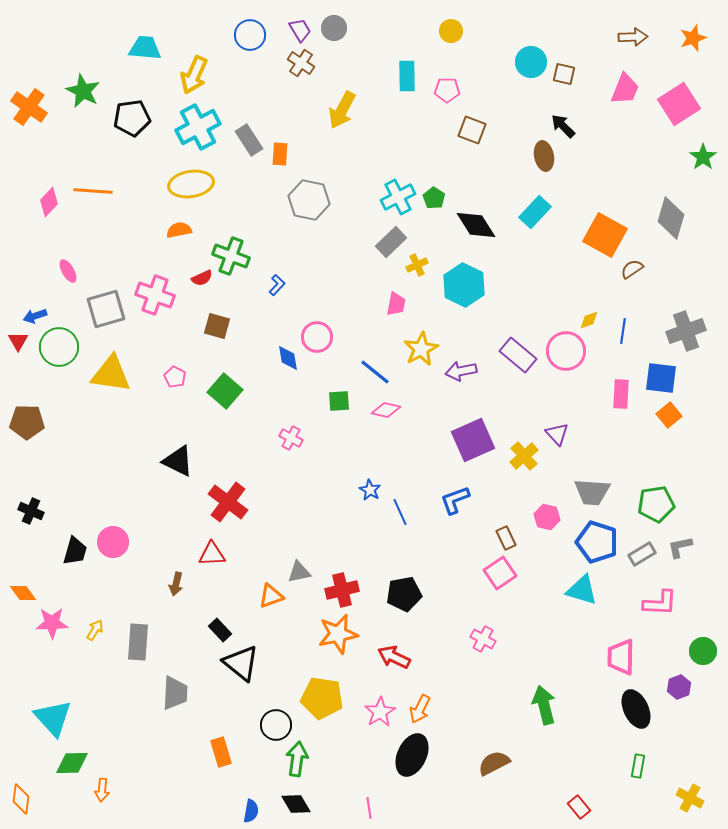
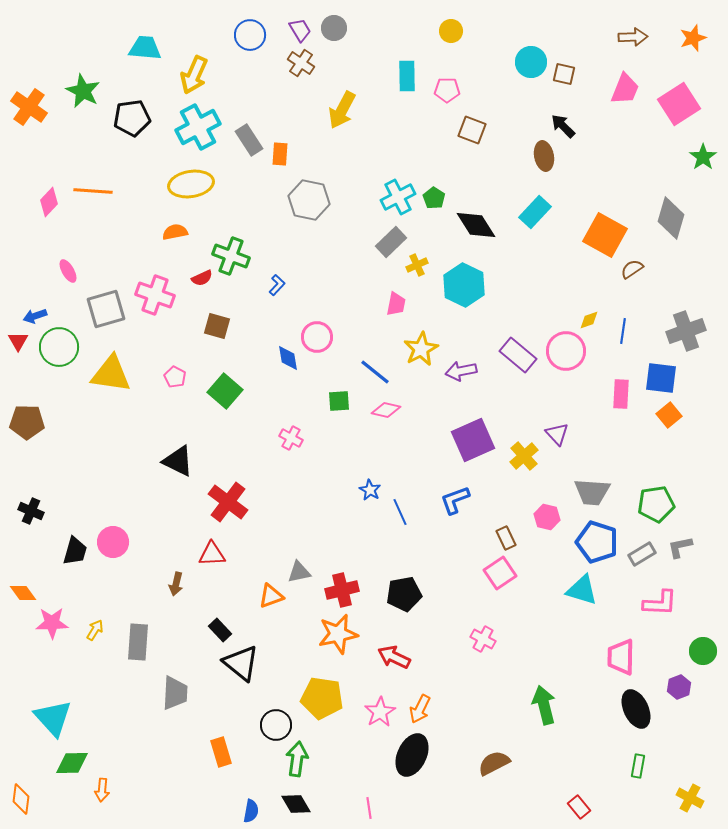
orange semicircle at (179, 230): moved 4 px left, 2 px down
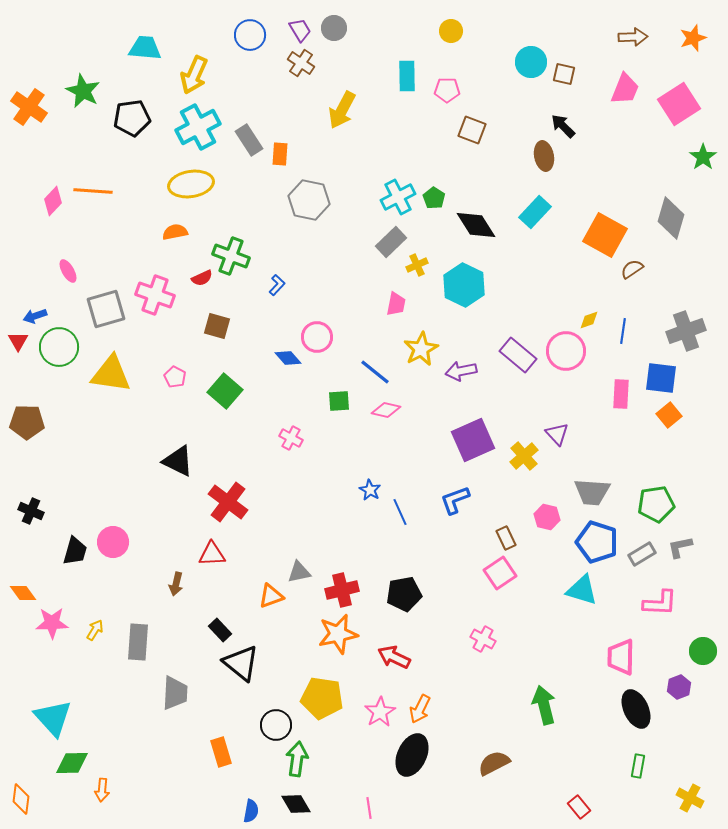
pink diamond at (49, 202): moved 4 px right, 1 px up
blue diamond at (288, 358): rotated 32 degrees counterclockwise
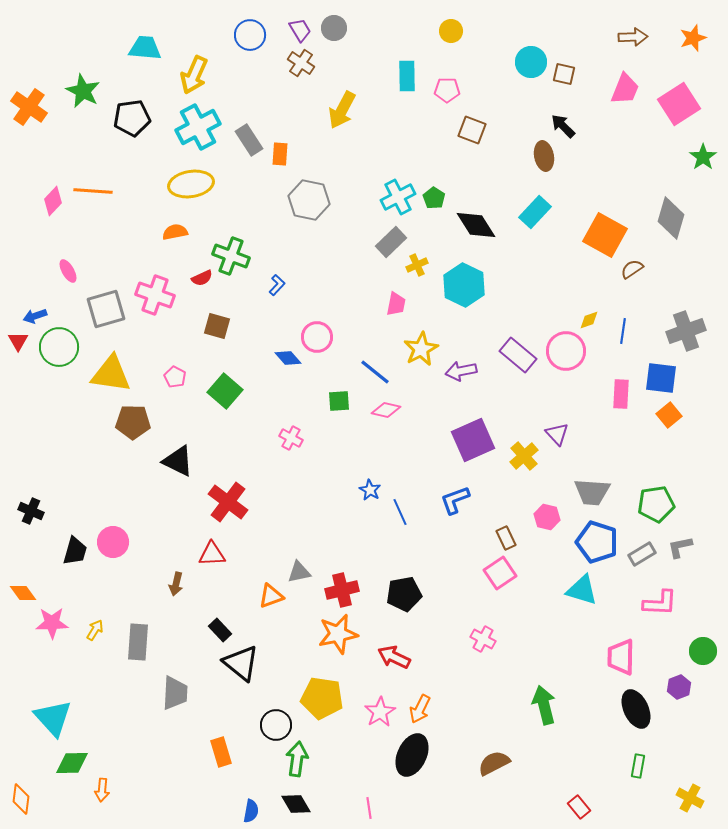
brown pentagon at (27, 422): moved 106 px right
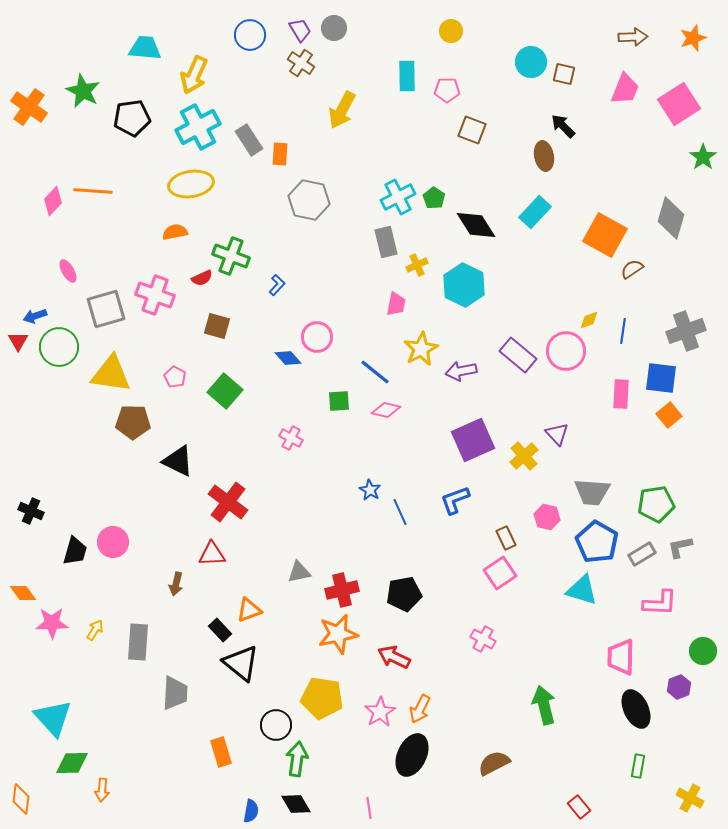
gray rectangle at (391, 242): moved 5 px left; rotated 60 degrees counterclockwise
blue pentagon at (597, 542): rotated 12 degrees clockwise
orange triangle at (271, 596): moved 22 px left, 14 px down
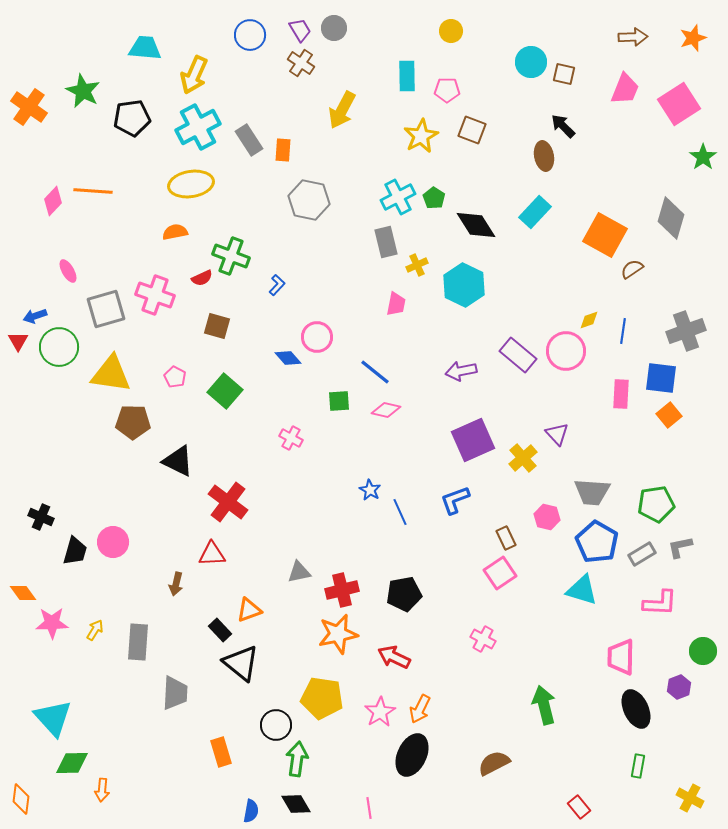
orange rectangle at (280, 154): moved 3 px right, 4 px up
yellow star at (421, 349): moved 213 px up
yellow cross at (524, 456): moved 1 px left, 2 px down
black cross at (31, 511): moved 10 px right, 6 px down
